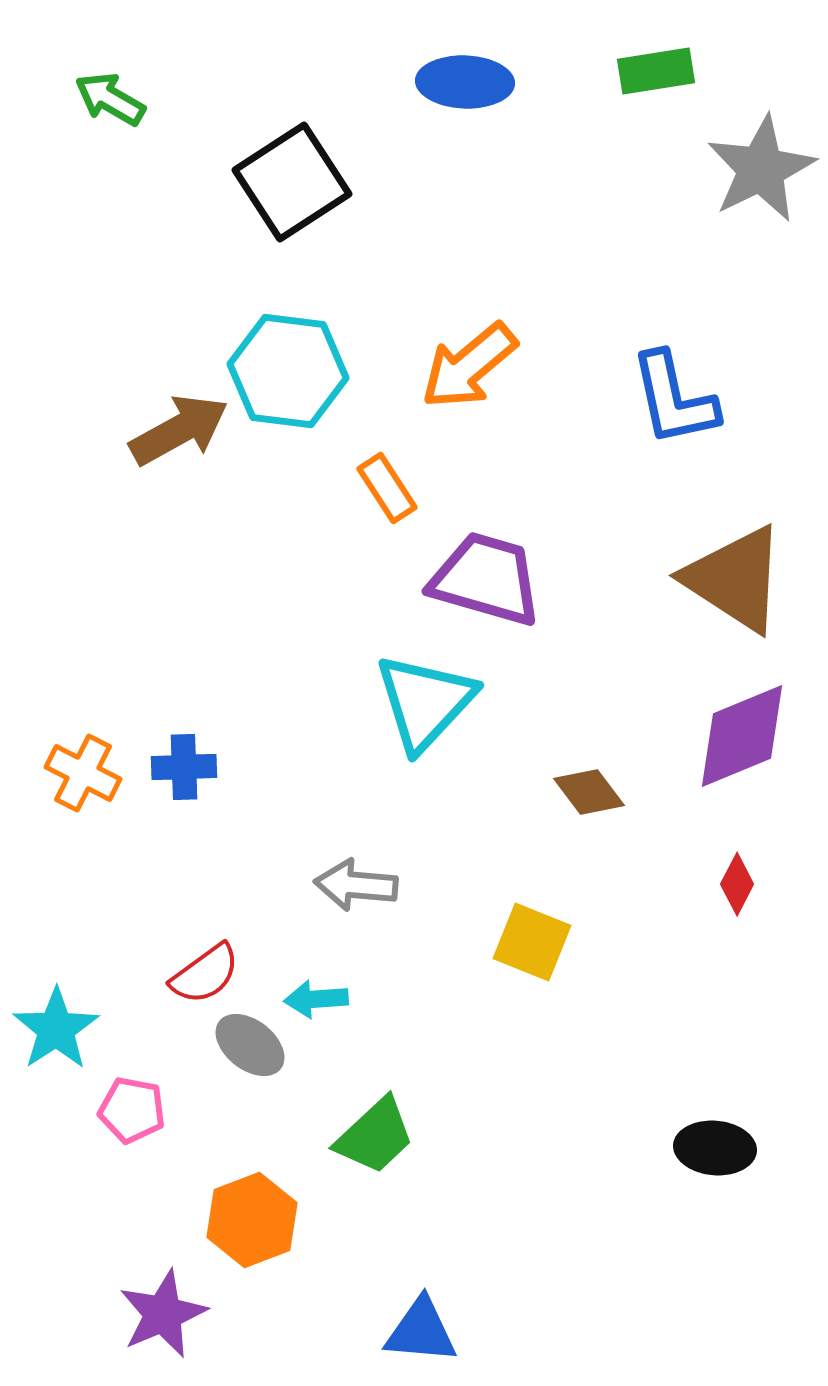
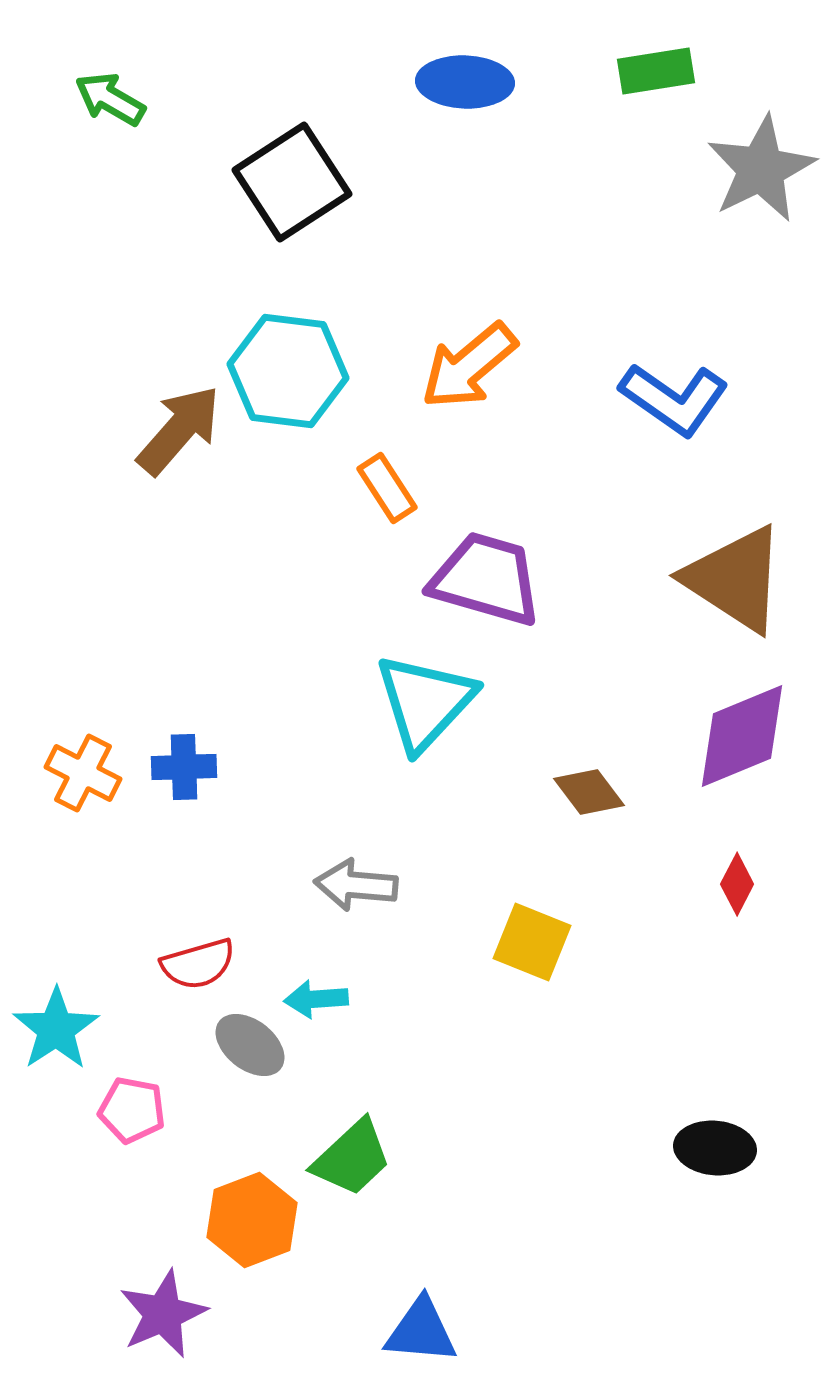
blue L-shape: rotated 43 degrees counterclockwise
brown arrow: rotated 20 degrees counterclockwise
red semicircle: moved 7 px left, 10 px up; rotated 20 degrees clockwise
green trapezoid: moved 23 px left, 22 px down
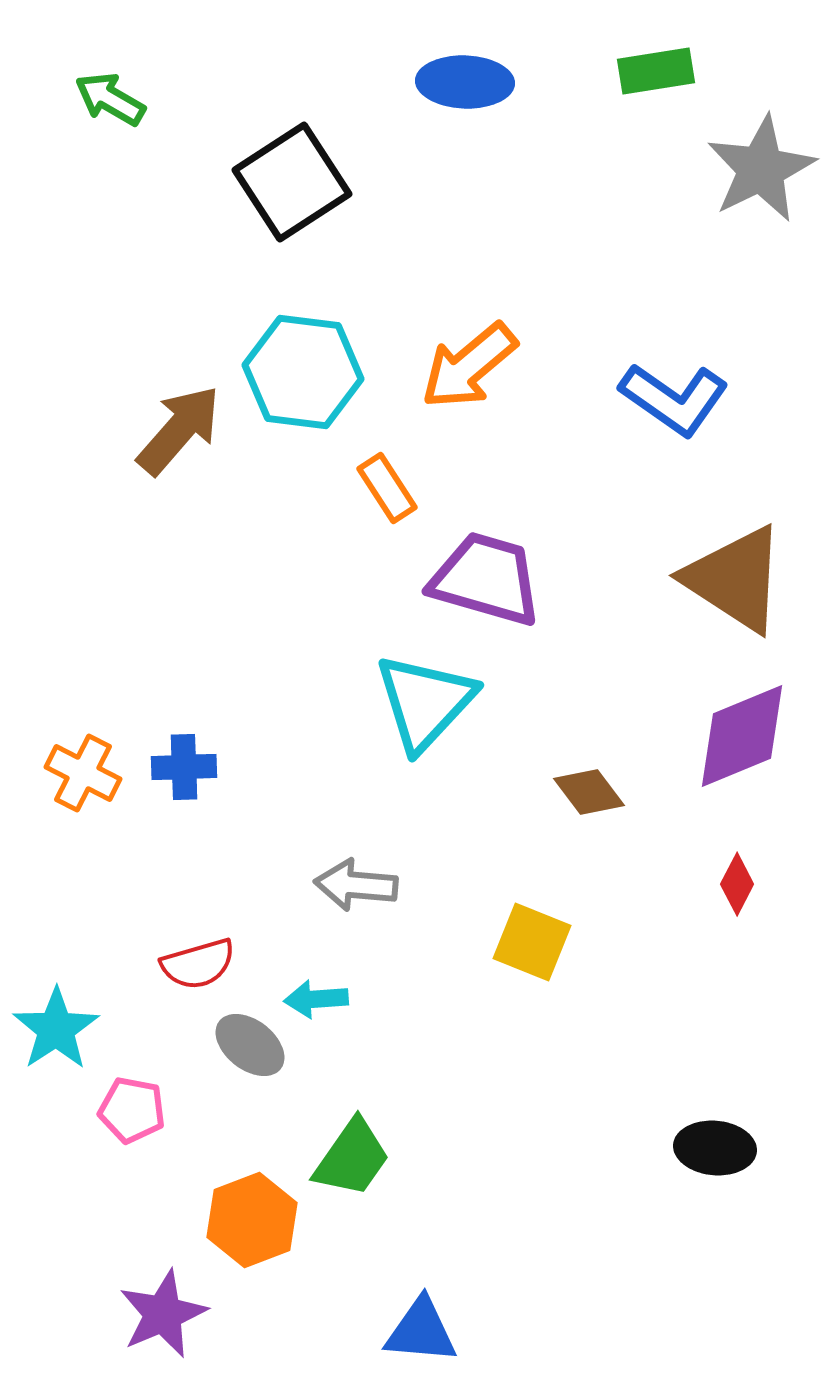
cyan hexagon: moved 15 px right, 1 px down
green trapezoid: rotated 12 degrees counterclockwise
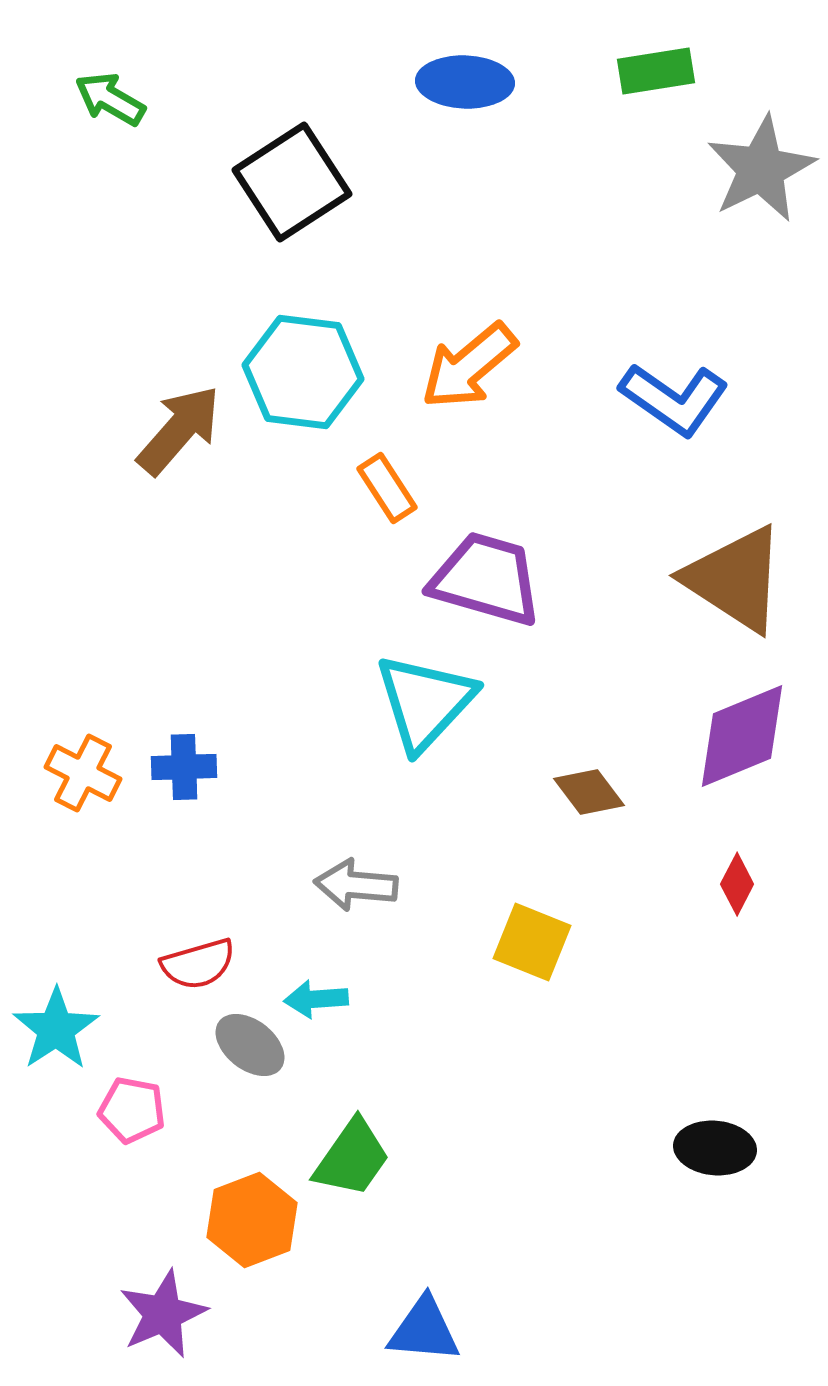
blue triangle: moved 3 px right, 1 px up
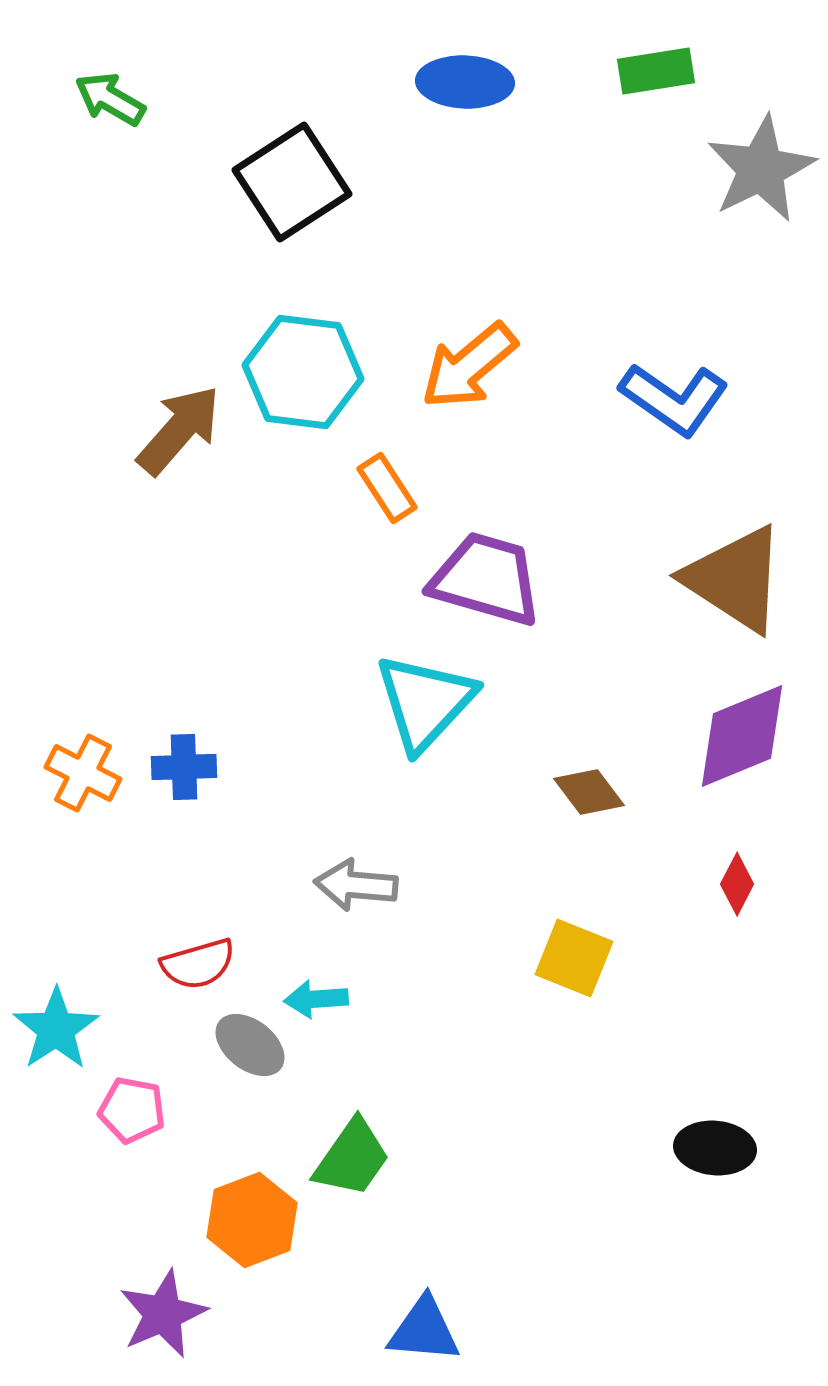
yellow square: moved 42 px right, 16 px down
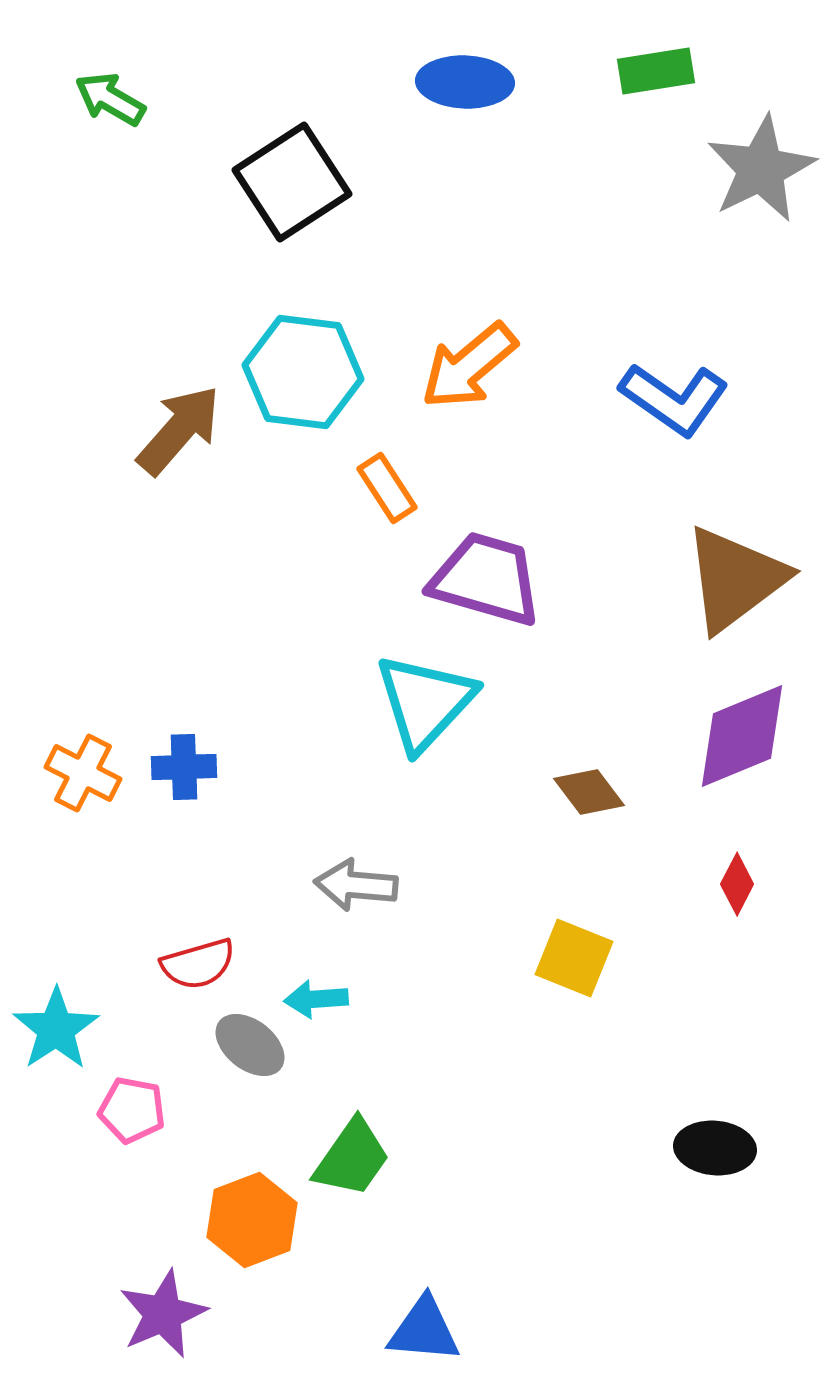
brown triangle: rotated 50 degrees clockwise
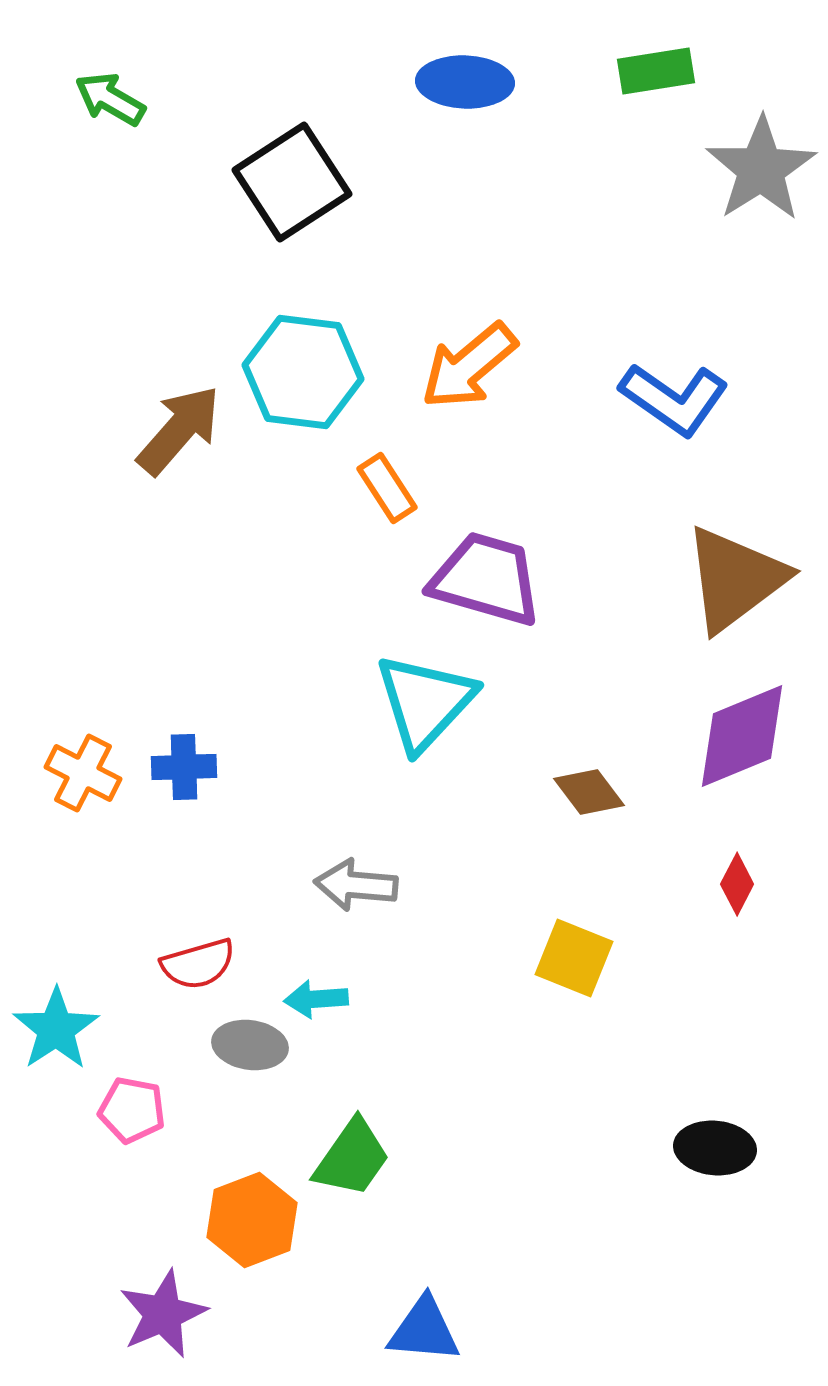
gray star: rotated 6 degrees counterclockwise
gray ellipse: rotated 30 degrees counterclockwise
